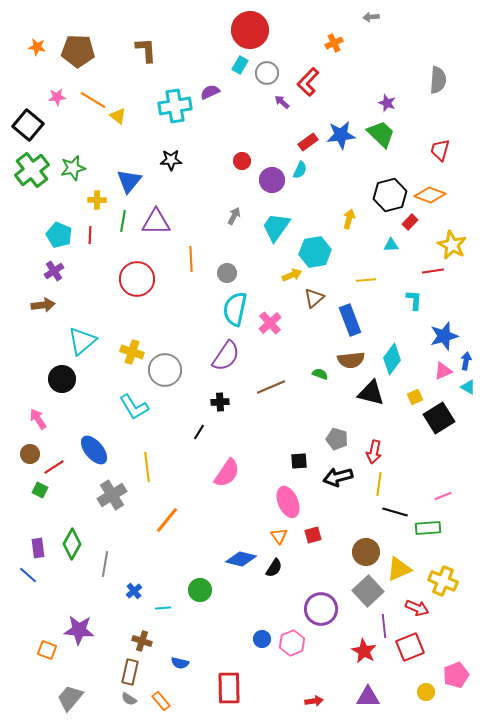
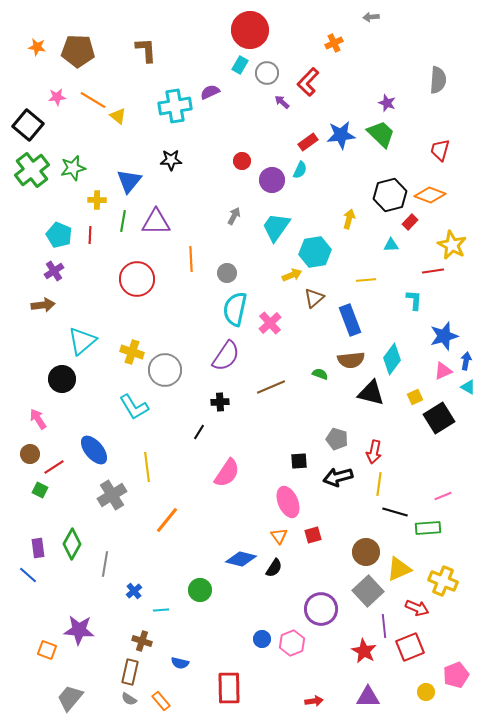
cyan line at (163, 608): moved 2 px left, 2 px down
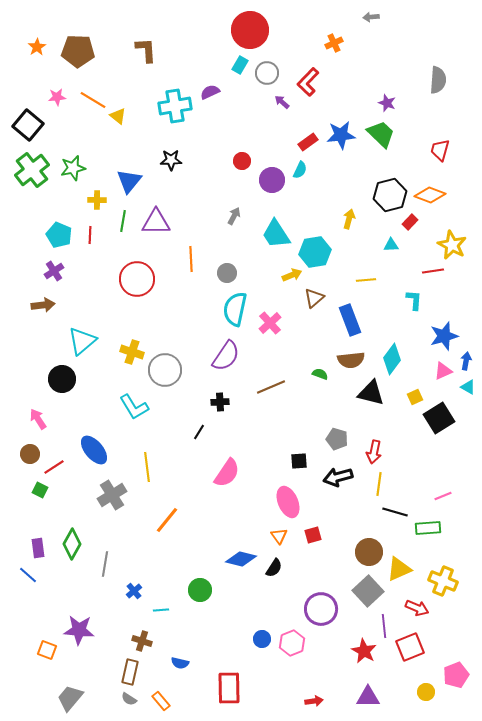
orange star at (37, 47): rotated 30 degrees clockwise
cyan trapezoid at (276, 227): moved 7 px down; rotated 68 degrees counterclockwise
brown circle at (366, 552): moved 3 px right
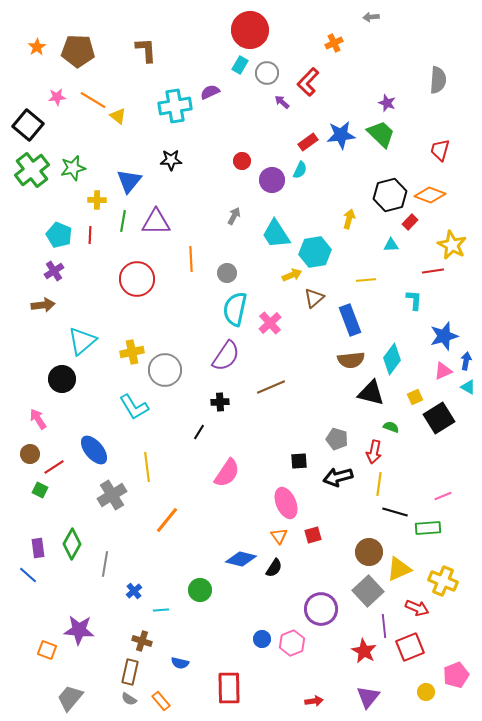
yellow cross at (132, 352): rotated 30 degrees counterclockwise
green semicircle at (320, 374): moved 71 px right, 53 px down
pink ellipse at (288, 502): moved 2 px left, 1 px down
purple triangle at (368, 697): rotated 50 degrees counterclockwise
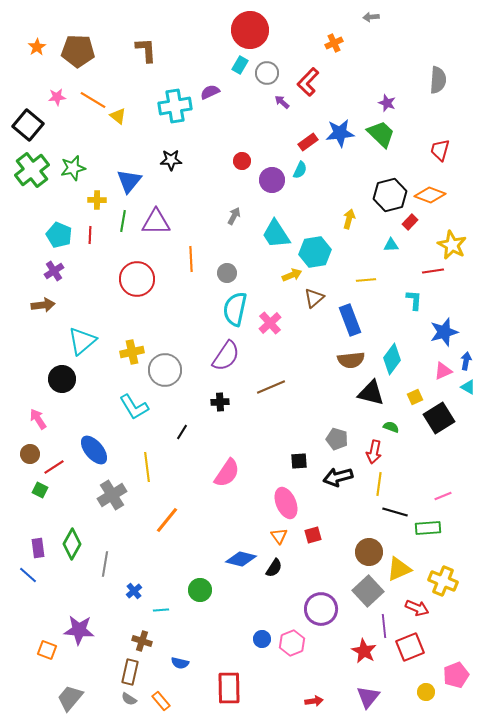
blue star at (341, 135): moved 1 px left, 2 px up
blue star at (444, 336): moved 4 px up
black line at (199, 432): moved 17 px left
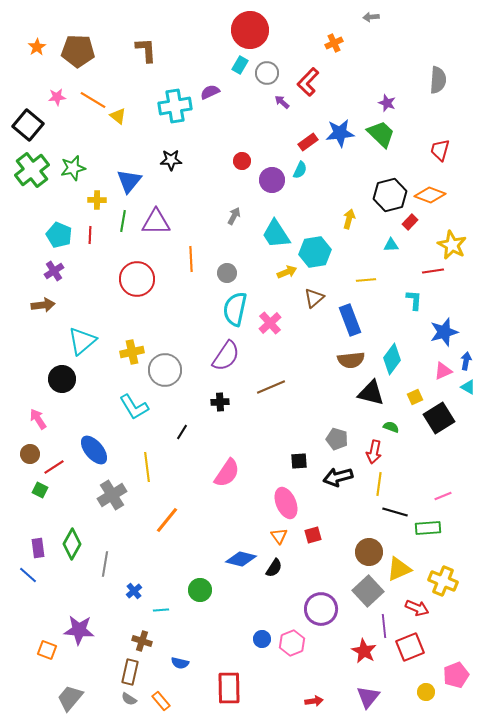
yellow arrow at (292, 275): moved 5 px left, 3 px up
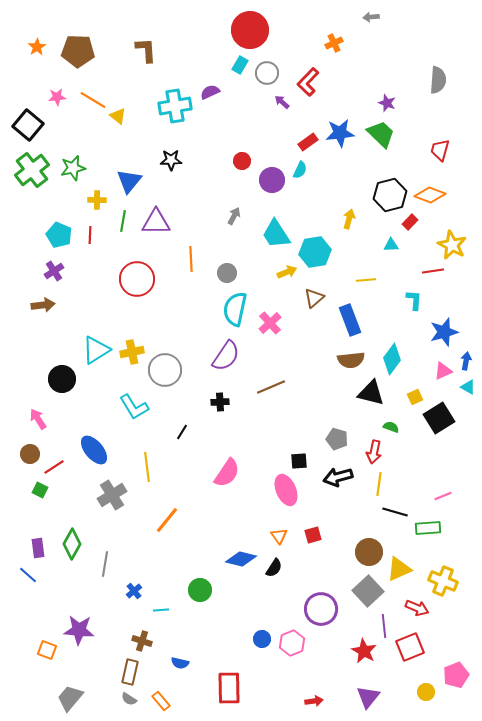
cyan triangle at (82, 341): moved 14 px right, 9 px down; rotated 8 degrees clockwise
pink ellipse at (286, 503): moved 13 px up
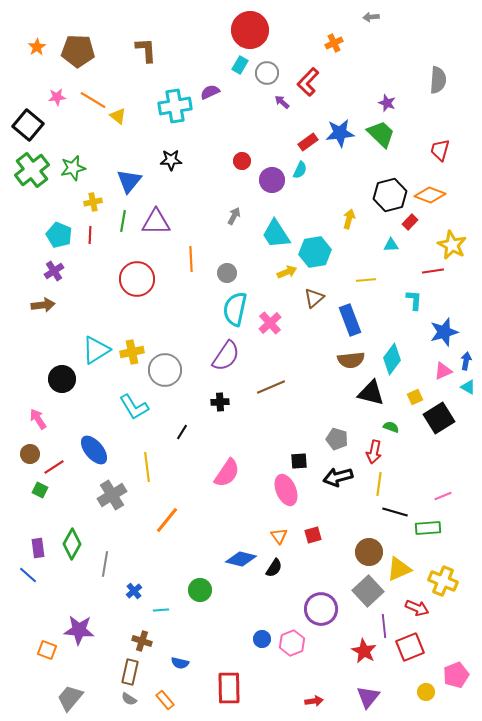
yellow cross at (97, 200): moved 4 px left, 2 px down; rotated 12 degrees counterclockwise
orange rectangle at (161, 701): moved 4 px right, 1 px up
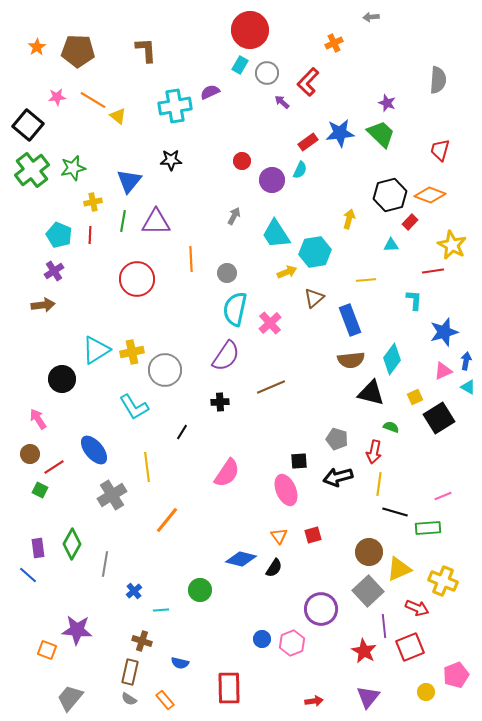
purple star at (79, 630): moved 2 px left
